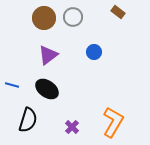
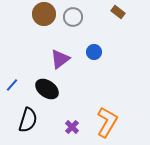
brown circle: moved 4 px up
purple triangle: moved 12 px right, 4 px down
blue line: rotated 64 degrees counterclockwise
orange L-shape: moved 6 px left
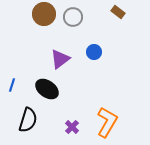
blue line: rotated 24 degrees counterclockwise
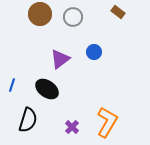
brown circle: moved 4 px left
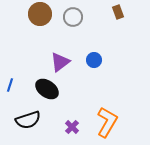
brown rectangle: rotated 32 degrees clockwise
blue circle: moved 8 px down
purple triangle: moved 3 px down
blue line: moved 2 px left
black semicircle: rotated 55 degrees clockwise
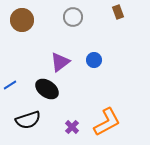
brown circle: moved 18 px left, 6 px down
blue line: rotated 40 degrees clockwise
orange L-shape: rotated 32 degrees clockwise
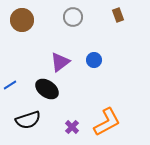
brown rectangle: moved 3 px down
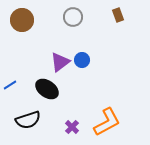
blue circle: moved 12 px left
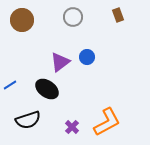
blue circle: moved 5 px right, 3 px up
